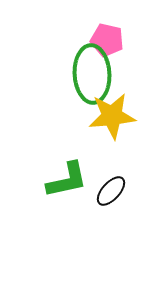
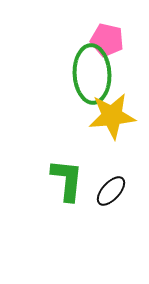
green L-shape: rotated 72 degrees counterclockwise
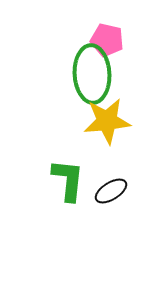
yellow star: moved 5 px left, 5 px down
green L-shape: moved 1 px right
black ellipse: rotated 16 degrees clockwise
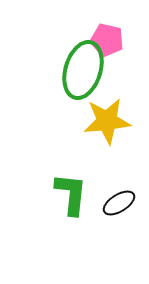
green ellipse: moved 9 px left, 4 px up; rotated 20 degrees clockwise
green L-shape: moved 3 px right, 14 px down
black ellipse: moved 8 px right, 12 px down
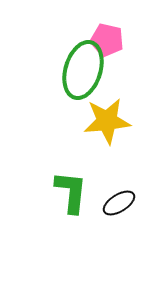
green L-shape: moved 2 px up
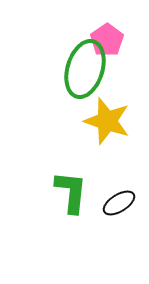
pink pentagon: rotated 24 degrees clockwise
green ellipse: moved 2 px right, 1 px up
yellow star: rotated 24 degrees clockwise
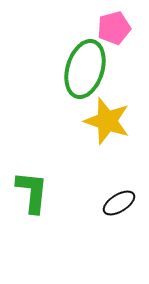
pink pentagon: moved 7 px right, 12 px up; rotated 20 degrees clockwise
green L-shape: moved 39 px left
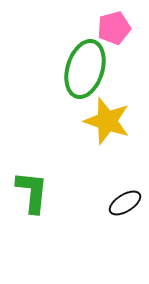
black ellipse: moved 6 px right
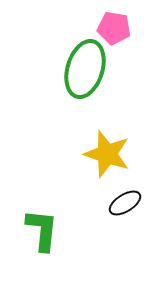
pink pentagon: rotated 24 degrees clockwise
yellow star: moved 33 px down
green L-shape: moved 10 px right, 38 px down
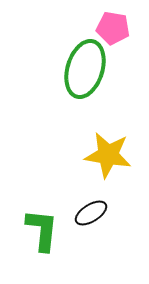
pink pentagon: moved 1 px left
yellow star: moved 1 px right, 1 px down; rotated 9 degrees counterclockwise
black ellipse: moved 34 px left, 10 px down
